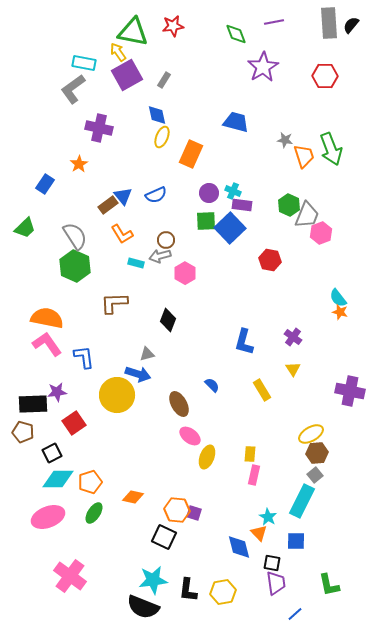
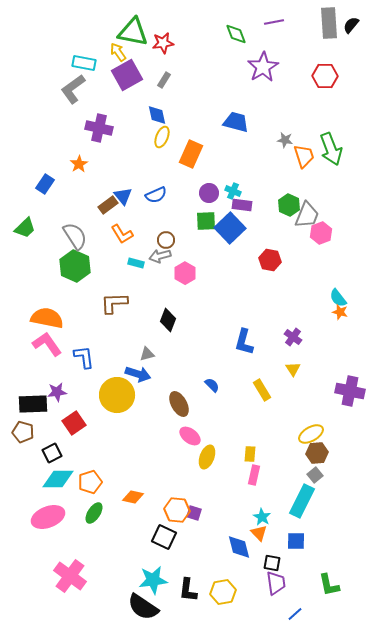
red star at (173, 26): moved 10 px left, 17 px down
cyan star at (268, 517): moved 6 px left
black semicircle at (143, 607): rotated 12 degrees clockwise
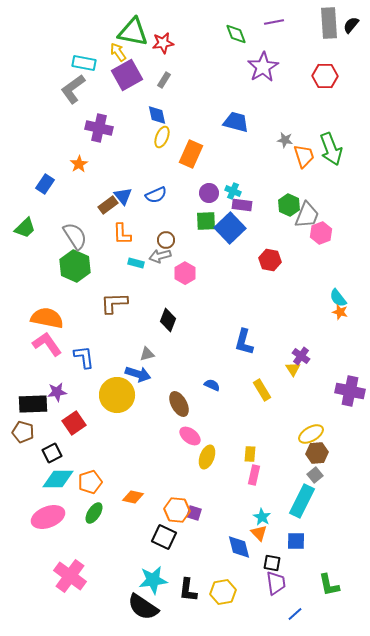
orange L-shape at (122, 234): rotated 30 degrees clockwise
purple cross at (293, 337): moved 8 px right, 19 px down
blue semicircle at (212, 385): rotated 21 degrees counterclockwise
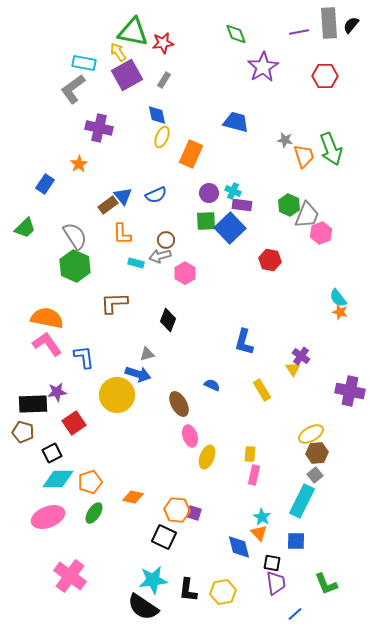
purple line at (274, 22): moved 25 px right, 10 px down
pink ellipse at (190, 436): rotated 35 degrees clockwise
green L-shape at (329, 585): moved 3 px left, 1 px up; rotated 10 degrees counterclockwise
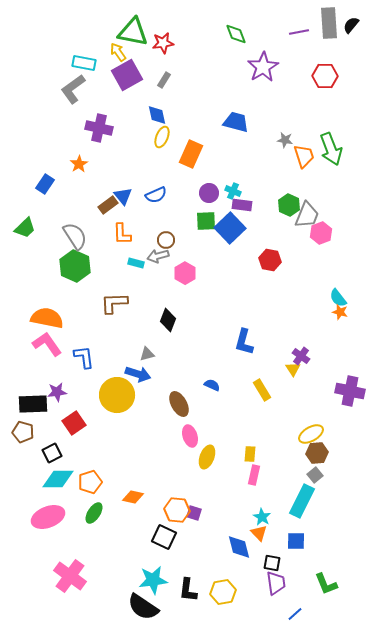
gray arrow at (160, 256): moved 2 px left
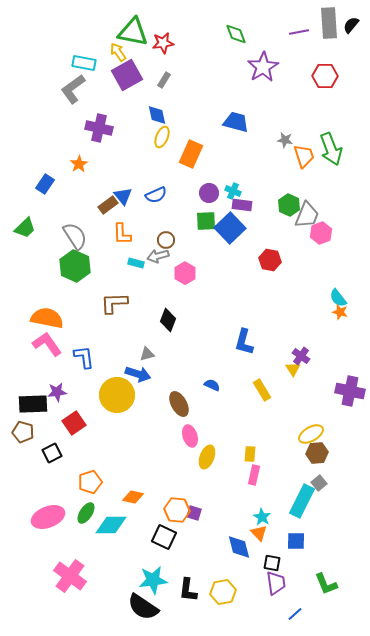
gray square at (315, 475): moved 4 px right, 8 px down
cyan diamond at (58, 479): moved 53 px right, 46 px down
green ellipse at (94, 513): moved 8 px left
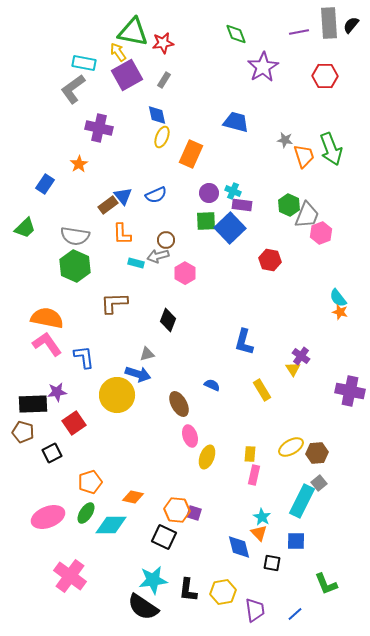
gray semicircle at (75, 236): rotated 132 degrees clockwise
yellow ellipse at (311, 434): moved 20 px left, 13 px down
purple trapezoid at (276, 583): moved 21 px left, 27 px down
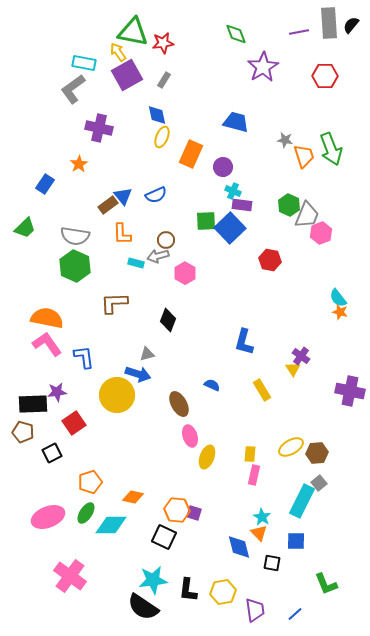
purple circle at (209, 193): moved 14 px right, 26 px up
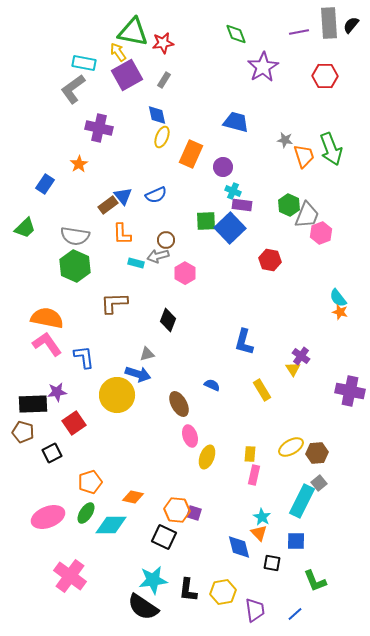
green L-shape at (326, 584): moved 11 px left, 3 px up
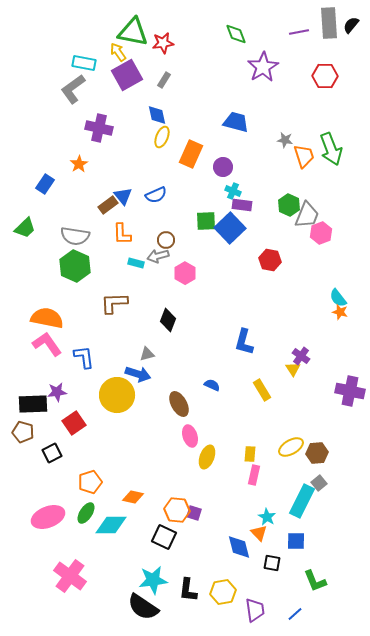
cyan star at (262, 517): moved 5 px right
